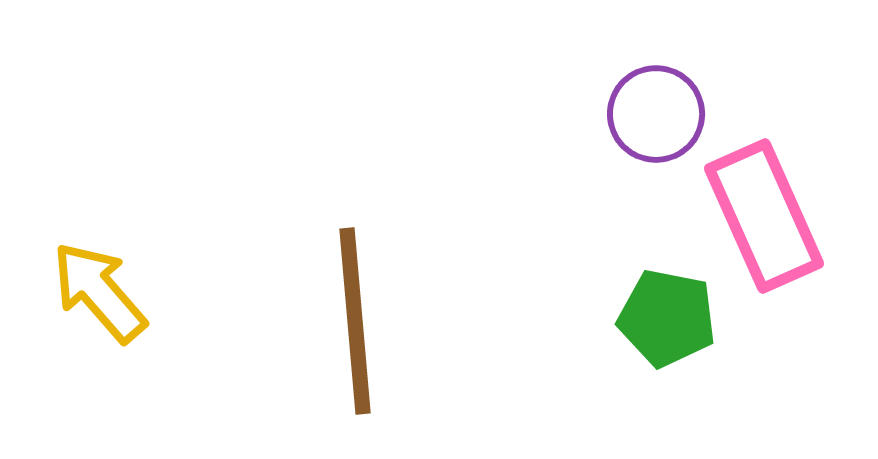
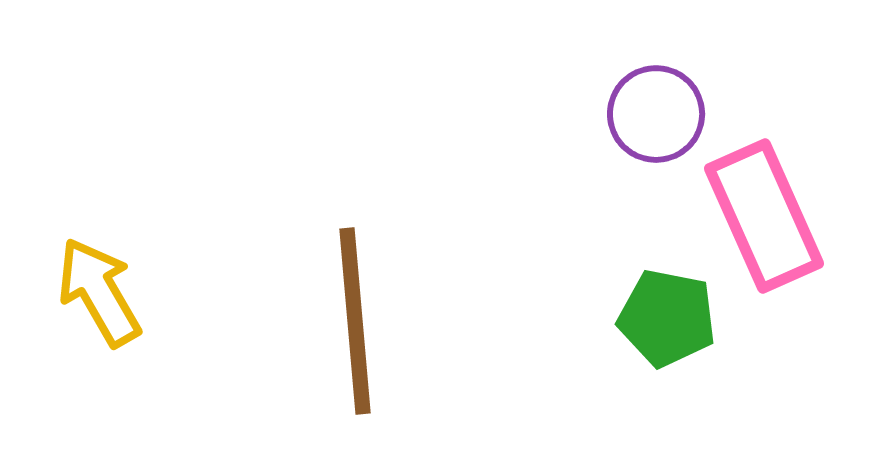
yellow arrow: rotated 11 degrees clockwise
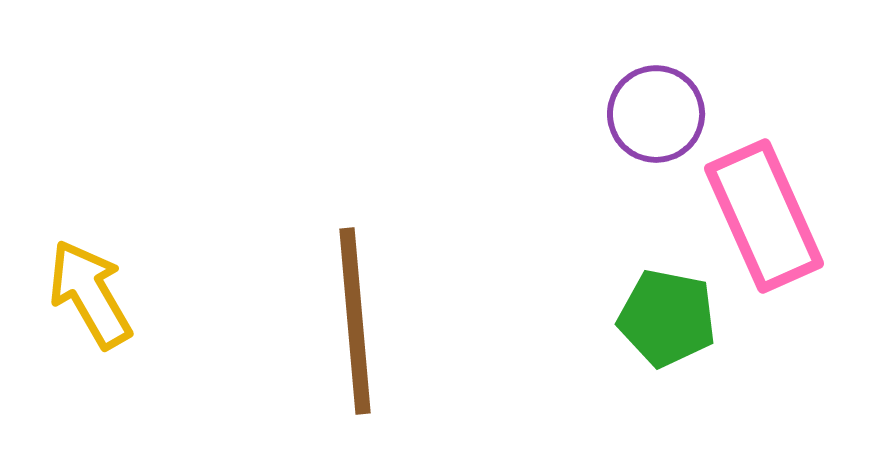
yellow arrow: moved 9 px left, 2 px down
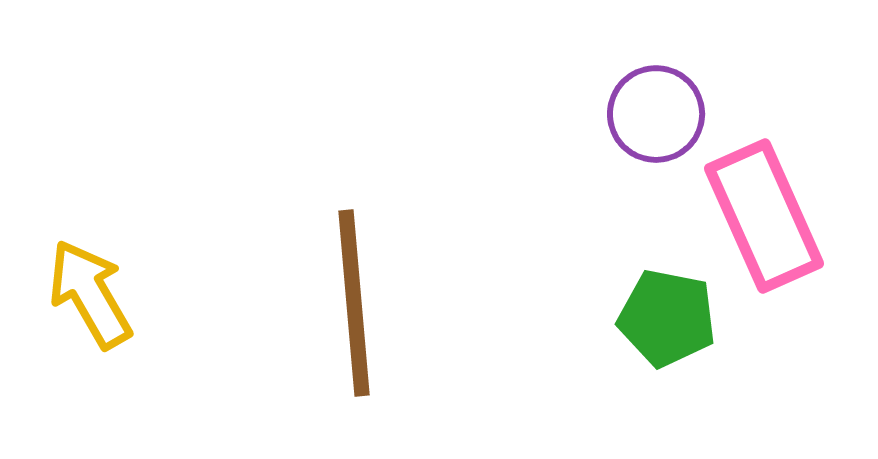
brown line: moved 1 px left, 18 px up
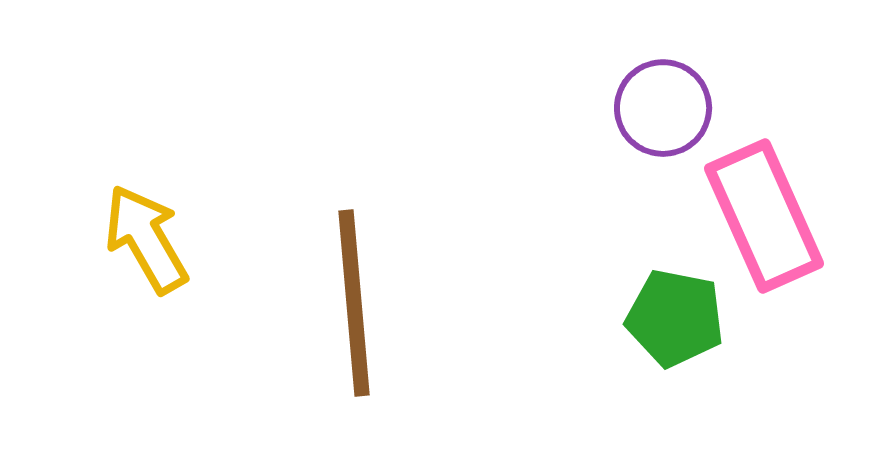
purple circle: moved 7 px right, 6 px up
yellow arrow: moved 56 px right, 55 px up
green pentagon: moved 8 px right
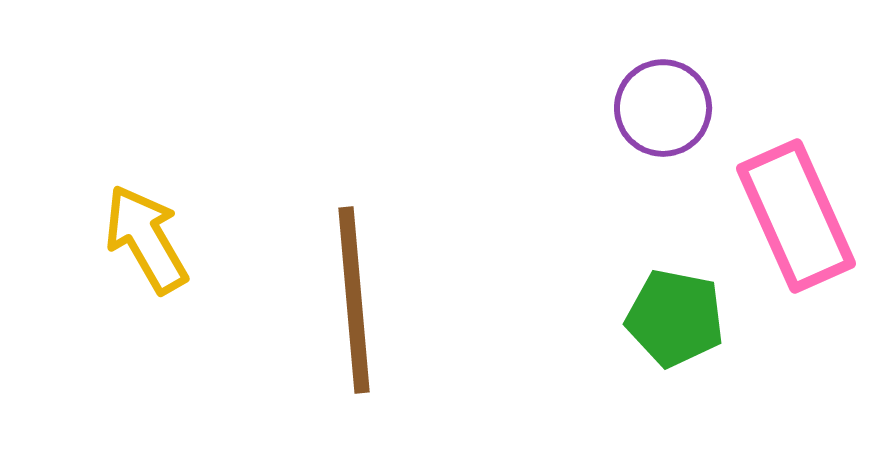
pink rectangle: moved 32 px right
brown line: moved 3 px up
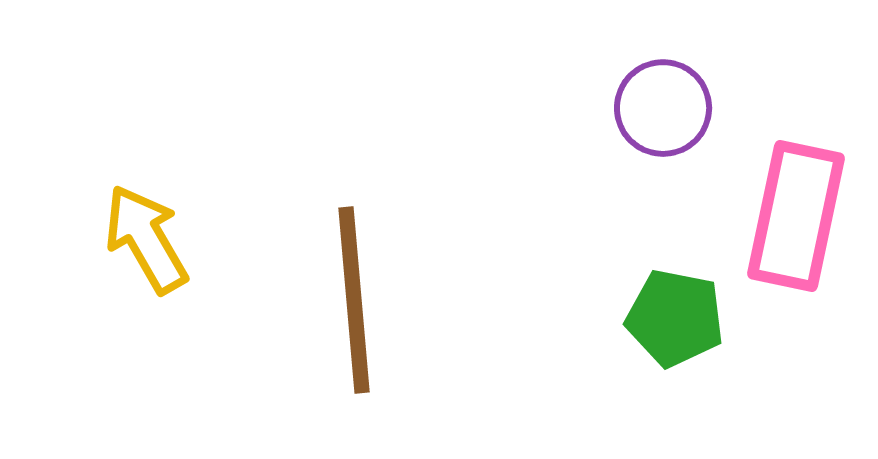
pink rectangle: rotated 36 degrees clockwise
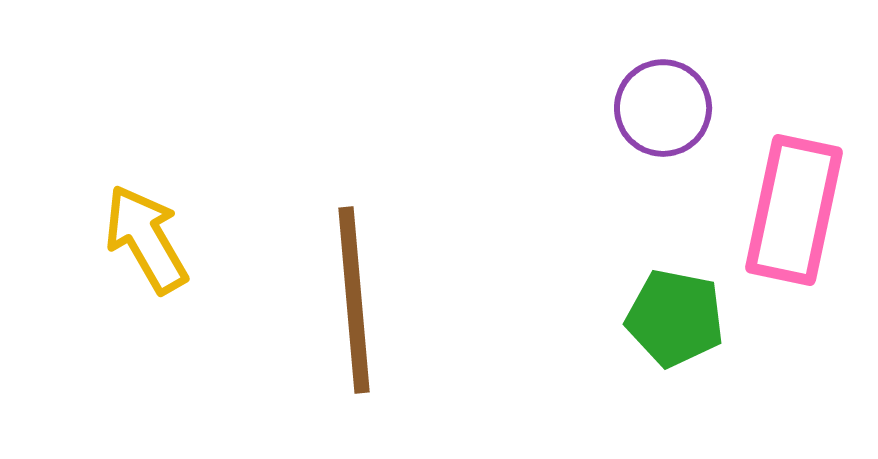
pink rectangle: moved 2 px left, 6 px up
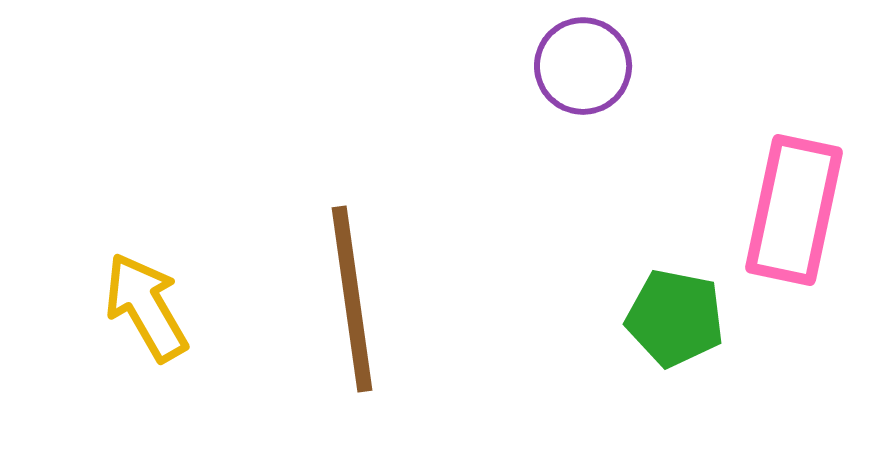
purple circle: moved 80 px left, 42 px up
yellow arrow: moved 68 px down
brown line: moved 2 px left, 1 px up; rotated 3 degrees counterclockwise
